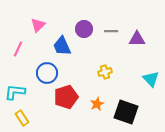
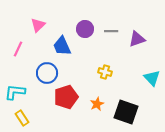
purple circle: moved 1 px right
purple triangle: rotated 18 degrees counterclockwise
yellow cross: rotated 32 degrees clockwise
cyan triangle: moved 1 px right, 1 px up
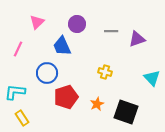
pink triangle: moved 1 px left, 3 px up
purple circle: moved 8 px left, 5 px up
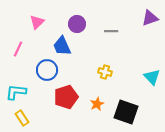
purple triangle: moved 13 px right, 21 px up
blue circle: moved 3 px up
cyan triangle: moved 1 px up
cyan L-shape: moved 1 px right
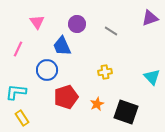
pink triangle: rotated 21 degrees counterclockwise
gray line: rotated 32 degrees clockwise
yellow cross: rotated 24 degrees counterclockwise
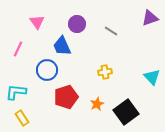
black square: rotated 35 degrees clockwise
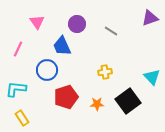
cyan L-shape: moved 3 px up
orange star: rotated 24 degrees clockwise
black square: moved 2 px right, 11 px up
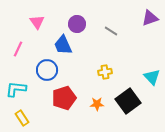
blue trapezoid: moved 1 px right, 1 px up
red pentagon: moved 2 px left, 1 px down
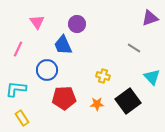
gray line: moved 23 px right, 17 px down
yellow cross: moved 2 px left, 4 px down; rotated 24 degrees clockwise
red pentagon: rotated 15 degrees clockwise
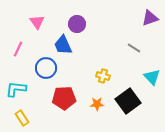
blue circle: moved 1 px left, 2 px up
